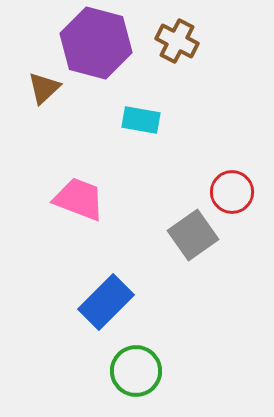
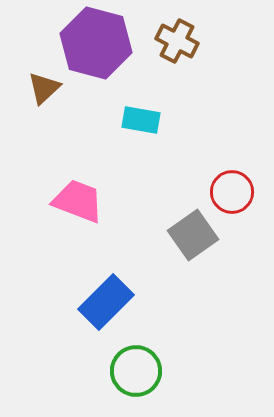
pink trapezoid: moved 1 px left, 2 px down
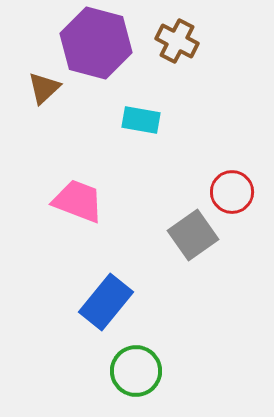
blue rectangle: rotated 6 degrees counterclockwise
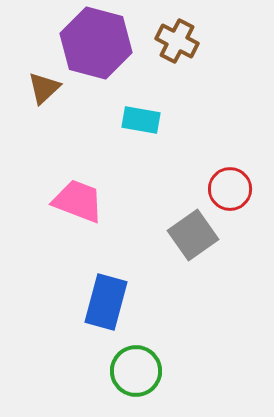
red circle: moved 2 px left, 3 px up
blue rectangle: rotated 24 degrees counterclockwise
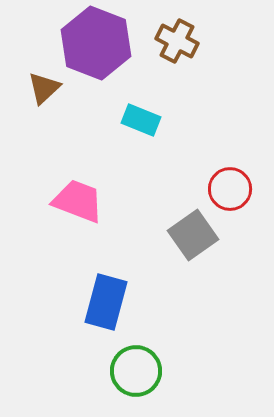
purple hexagon: rotated 6 degrees clockwise
cyan rectangle: rotated 12 degrees clockwise
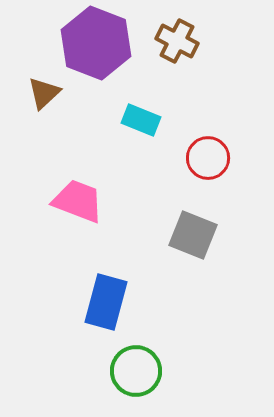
brown triangle: moved 5 px down
red circle: moved 22 px left, 31 px up
gray square: rotated 33 degrees counterclockwise
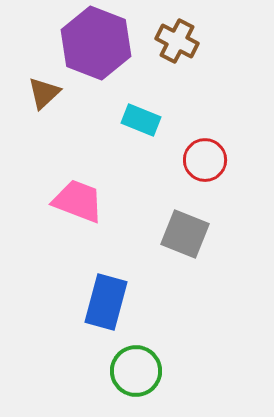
red circle: moved 3 px left, 2 px down
gray square: moved 8 px left, 1 px up
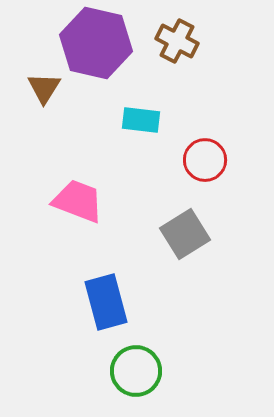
purple hexagon: rotated 8 degrees counterclockwise
brown triangle: moved 5 px up; rotated 15 degrees counterclockwise
cyan rectangle: rotated 15 degrees counterclockwise
gray square: rotated 36 degrees clockwise
blue rectangle: rotated 30 degrees counterclockwise
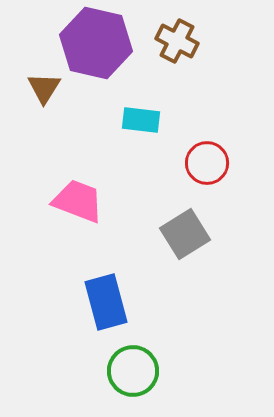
red circle: moved 2 px right, 3 px down
green circle: moved 3 px left
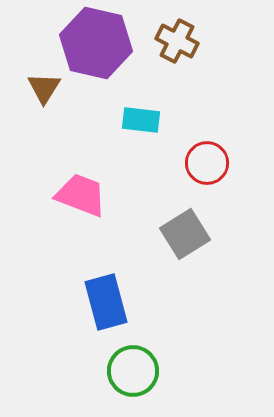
pink trapezoid: moved 3 px right, 6 px up
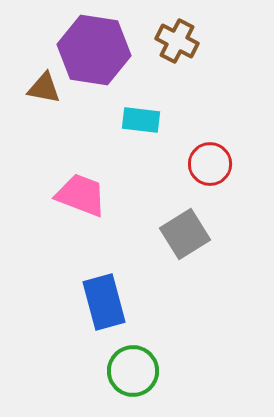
purple hexagon: moved 2 px left, 7 px down; rotated 4 degrees counterclockwise
brown triangle: rotated 51 degrees counterclockwise
red circle: moved 3 px right, 1 px down
blue rectangle: moved 2 px left
